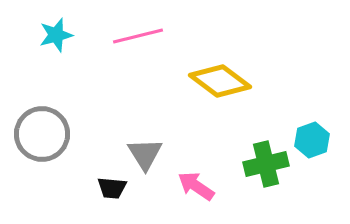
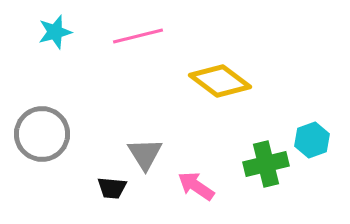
cyan star: moved 1 px left, 3 px up
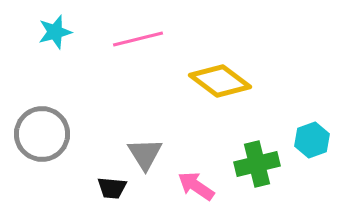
pink line: moved 3 px down
green cross: moved 9 px left
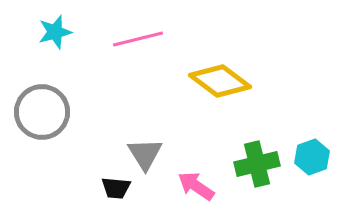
gray circle: moved 22 px up
cyan hexagon: moved 17 px down
black trapezoid: moved 4 px right
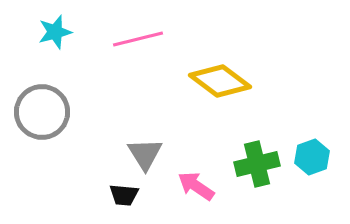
black trapezoid: moved 8 px right, 7 px down
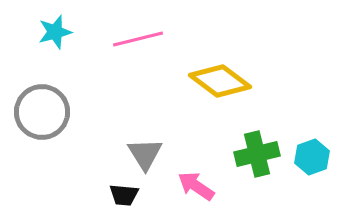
green cross: moved 10 px up
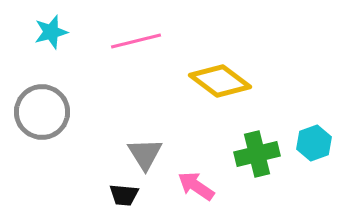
cyan star: moved 4 px left
pink line: moved 2 px left, 2 px down
cyan hexagon: moved 2 px right, 14 px up
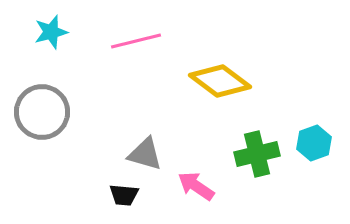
gray triangle: rotated 42 degrees counterclockwise
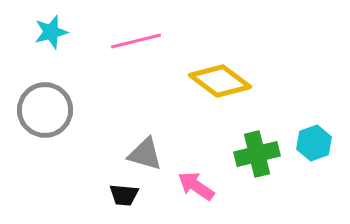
gray circle: moved 3 px right, 2 px up
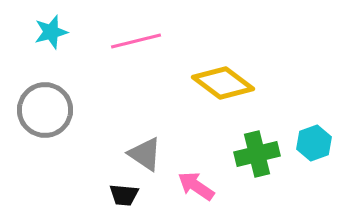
yellow diamond: moved 3 px right, 2 px down
gray triangle: rotated 18 degrees clockwise
